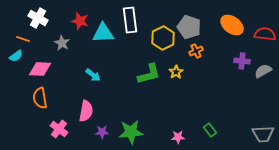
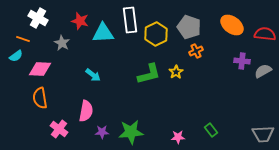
yellow hexagon: moved 7 px left, 4 px up
green rectangle: moved 1 px right
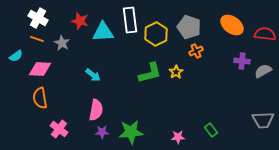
cyan triangle: moved 1 px up
orange line: moved 14 px right
green L-shape: moved 1 px right, 1 px up
pink semicircle: moved 10 px right, 1 px up
gray trapezoid: moved 14 px up
